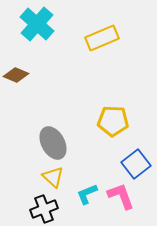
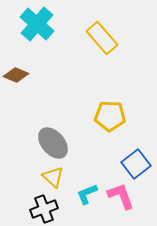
yellow rectangle: rotated 72 degrees clockwise
yellow pentagon: moved 3 px left, 5 px up
gray ellipse: rotated 12 degrees counterclockwise
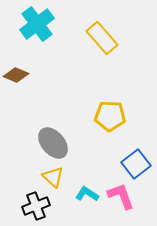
cyan cross: rotated 12 degrees clockwise
cyan L-shape: rotated 55 degrees clockwise
black cross: moved 8 px left, 3 px up
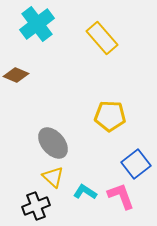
cyan L-shape: moved 2 px left, 2 px up
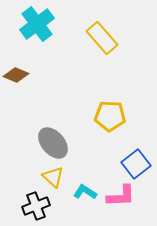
pink L-shape: rotated 108 degrees clockwise
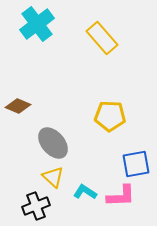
brown diamond: moved 2 px right, 31 px down
blue square: rotated 28 degrees clockwise
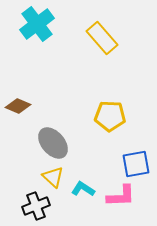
cyan L-shape: moved 2 px left, 3 px up
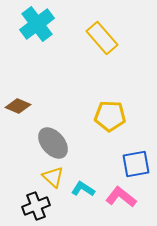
pink L-shape: moved 1 px down; rotated 140 degrees counterclockwise
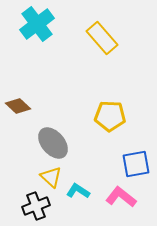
brown diamond: rotated 20 degrees clockwise
yellow triangle: moved 2 px left
cyan L-shape: moved 5 px left, 2 px down
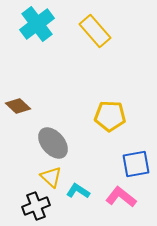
yellow rectangle: moved 7 px left, 7 px up
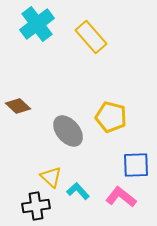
yellow rectangle: moved 4 px left, 6 px down
yellow pentagon: moved 1 px right, 1 px down; rotated 12 degrees clockwise
gray ellipse: moved 15 px right, 12 px up
blue square: moved 1 px down; rotated 8 degrees clockwise
cyan L-shape: rotated 15 degrees clockwise
black cross: rotated 12 degrees clockwise
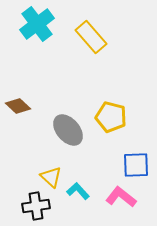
gray ellipse: moved 1 px up
